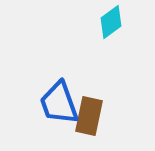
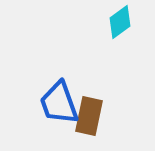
cyan diamond: moved 9 px right
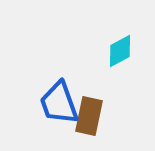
cyan diamond: moved 29 px down; rotated 8 degrees clockwise
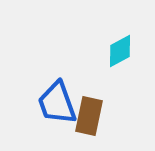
blue trapezoid: moved 2 px left
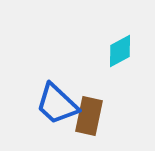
blue trapezoid: moved 1 px down; rotated 27 degrees counterclockwise
